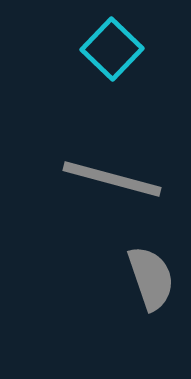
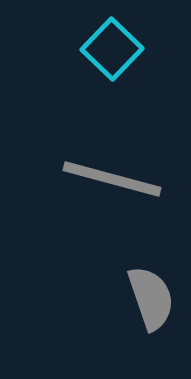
gray semicircle: moved 20 px down
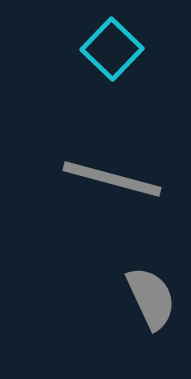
gray semicircle: rotated 6 degrees counterclockwise
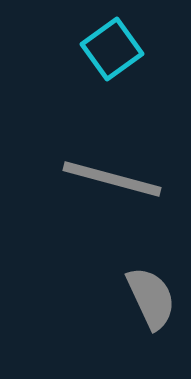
cyan square: rotated 10 degrees clockwise
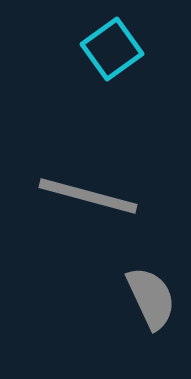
gray line: moved 24 px left, 17 px down
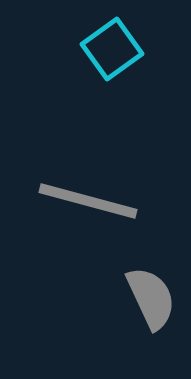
gray line: moved 5 px down
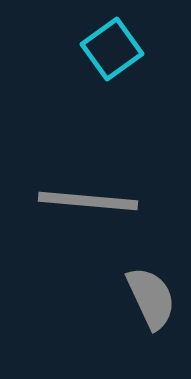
gray line: rotated 10 degrees counterclockwise
